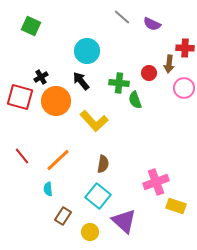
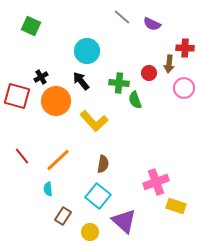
red square: moved 3 px left, 1 px up
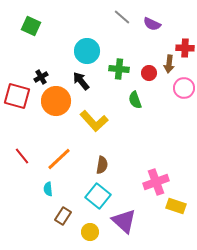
green cross: moved 14 px up
orange line: moved 1 px right, 1 px up
brown semicircle: moved 1 px left, 1 px down
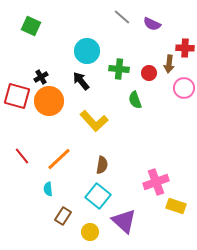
orange circle: moved 7 px left
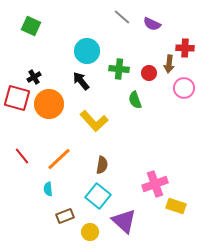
black cross: moved 7 px left
red square: moved 2 px down
orange circle: moved 3 px down
pink cross: moved 1 px left, 2 px down
brown rectangle: moved 2 px right; rotated 36 degrees clockwise
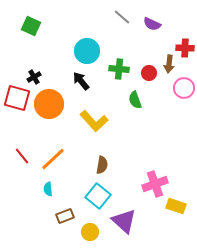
orange line: moved 6 px left
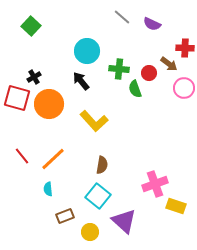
green square: rotated 18 degrees clockwise
brown arrow: rotated 60 degrees counterclockwise
green semicircle: moved 11 px up
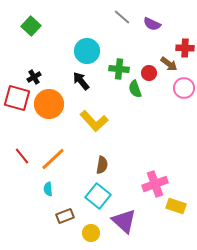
yellow circle: moved 1 px right, 1 px down
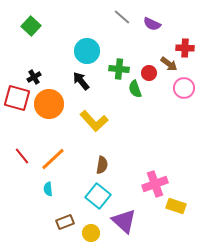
brown rectangle: moved 6 px down
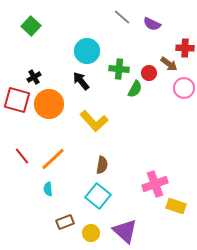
green semicircle: rotated 132 degrees counterclockwise
red square: moved 2 px down
purple triangle: moved 1 px right, 10 px down
